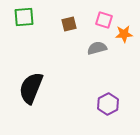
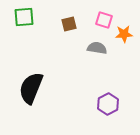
gray semicircle: rotated 24 degrees clockwise
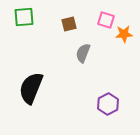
pink square: moved 2 px right
gray semicircle: moved 14 px left, 5 px down; rotated 78 degrees counterclockwise
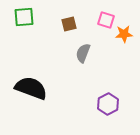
black semicircle: rotated 88 degrees clockwise
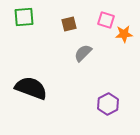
gray semicircle: rotated 24 degrees clockwise
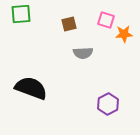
green square: moved 3 px left, 3 px up
gray semicircle: rotated 138 degrees counterclockwise
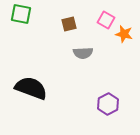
green square: rotated 15 degrees clockwise
pink square: rotated 12 degrees clockwise
orange star: rotated 18 degrees clockwise
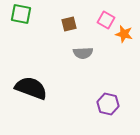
purple hexagon: rotated 20 degrees counterclockwise
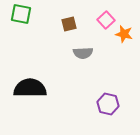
pink square: rotated 18 degrees clockwise
black semicircle: moved 1 px left; rotated 20 degrees counterclockwise
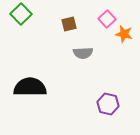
green square: rotated 35 degrees clockwise
pink square: moved 1 px right, 1 px up
black semicircle: moved 1 px up
